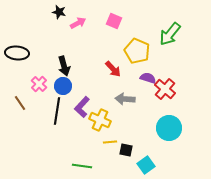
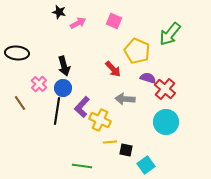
blue circle: moved 2 px down
cyan circle: moved 3 px left, 6 px up
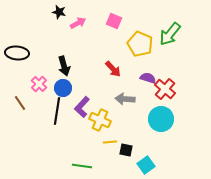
yellow pentagon: moved 3 px right, 7 px up
cyan circle: moved 5 px left, 3 px up
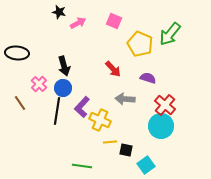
red cross: moved 16 px down
cyan circle: moved 7 px down
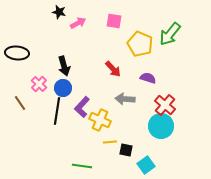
pink square: rotated 14 degrees counterclockwise
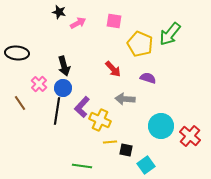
red cross: moved 25 px right, 31 px down
